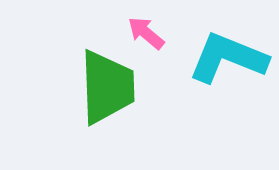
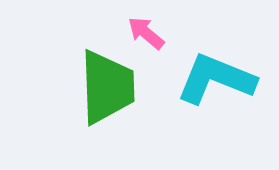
cyan L-shape: moved 12 px left, 21 px down
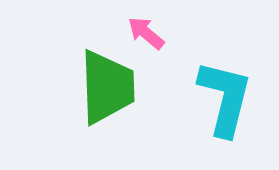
cyan L-shape: moved 9 px right, 19 px down; rotated 82 degrees clockwise
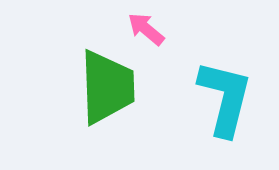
pink arrow: moved 4 px up
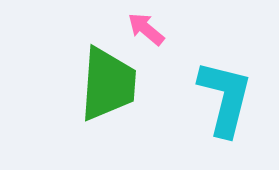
green trapezoid: moved 1 px right, 3 px up; rotated 6 degrees clockwise
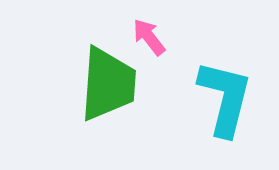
pink arrow: moved 3 px right, 8 px down; rotated 12 degrees clockwise
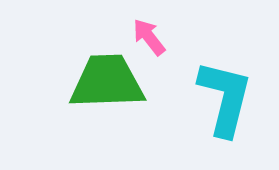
green trapezoid: moved 1 px left, 2 px up; rotated 96 degrees counterclockwise
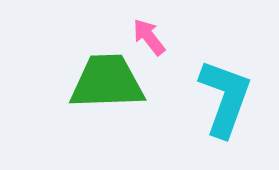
cyan L-shape: rotated 6 degrees clockwise
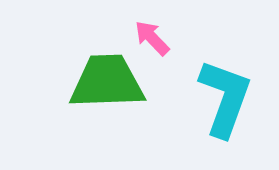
pink arrow: moved 3 px right, 1 px down; rotated 6 degrees counterclockwise
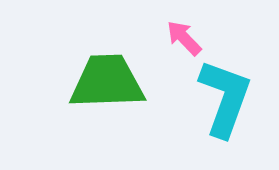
pink arrow: moved 32 px right
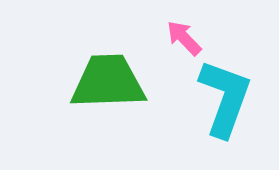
green trapezoid: moved 1 px right
